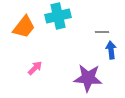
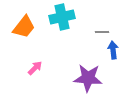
cyan cross: moved 4 px right, 1 px down
blue arrow: moved 2 px right
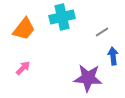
orange trapezoid: moved 2 px down
gray line: rotated 32 degrees counterclockwise
blue arrow: moved 6 px down
pink arrow: moved 12 px left
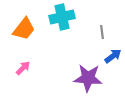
gray line: rotated 64 degrees counterclockwise
blue arrow: rotated 60 degrees clockwise
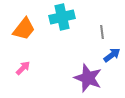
blue arrow: moved 1 px left, 1 px up
purple star: rotated 16 degrees clockwise
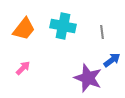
cyan cross: moved 1 px right, 9 px down; rotated 25 degrees clockwise
blue arrow: moved 5 px down
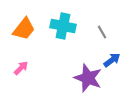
gray line: rotated 24 degrees counterclockwise
pink arrow: moved 2 px left
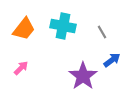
purple star: moved 5 px left, 2 px up; rotated 16 degrees clockwise
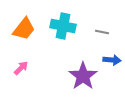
gray line: rotated 48 degrees counterclockwise
blue arrow: rotated 42 degrees clockwise
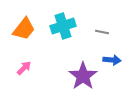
cyan cross: rotated 30 degrees counterclockwise
pink arrow: moved 3 px right
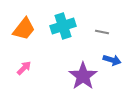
blue arrow: rotated 12 degrees clockwise
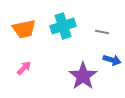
orange trapezoid: rotated 40 degrees clockwise
